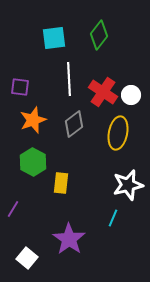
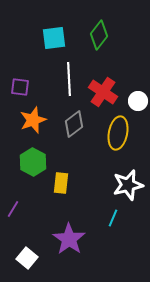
white circle: moved 7 px right, 6 px down
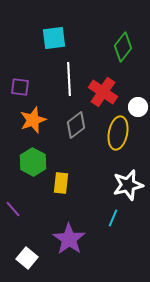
green diamond: moved 24 px right, 12 px down
white circle: moved 6 px down
gray diamond: moved 2 px right, 1 px down
purple line: rotated 72 degrees counterclockwise
